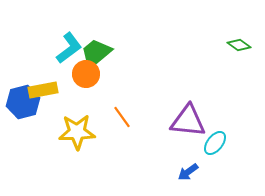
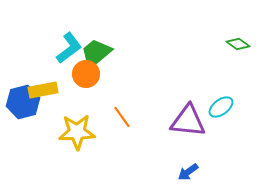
green diamond: moved 1 px left, 1 px up
cyan ellipse: moved 6 px right, 36 px up; rotated 15 degrees clockwise
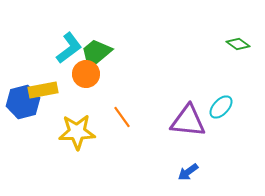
cyan ellipse: rotated 10 degrees counterclockwise
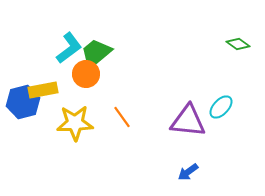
yellow star: moved 2 px left, 9 px up
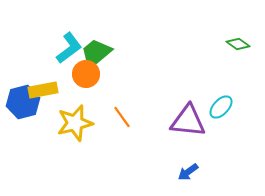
yellow star: rotated 12 degrees counterclockwise
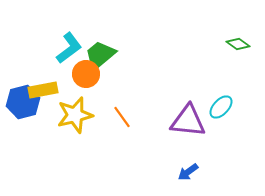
green trapezoid: moved 4 px right, 2 px down
yellow star: moved 8 px up
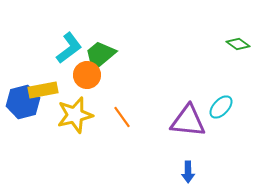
orange circle: moved 1 px right, 1 px down
blue arrow: rotated 55 degrees counterclockwise
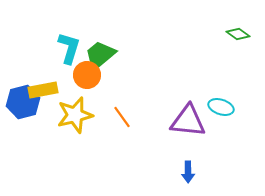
green diamond: moved 10 px up
cyan L-shape: rotated 36 degrees counterclockwise
cyan ellipse: rotated 65 degrees clockwise
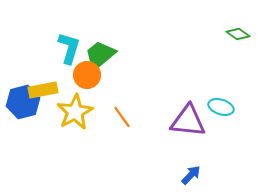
yellow star: moved 3 px up; rotated 15 degrees counterclockwise
blue arrow: moved 3 px right, 3 px down; rotated 135 degrees counterclockwise
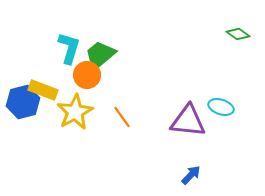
yellow rectangle: rotated 32 degrees clockwise
